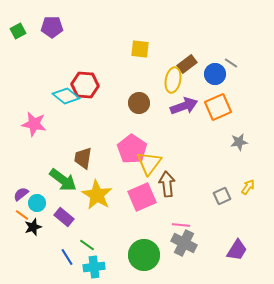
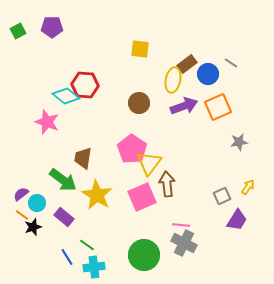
blue circle: moved 7 px left
pink star: moved 13 px right, 2 px up; rotated 10 degrees clockwise
purple trapezoid: moved 30 px up
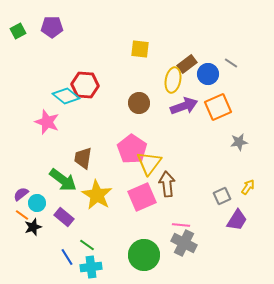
cyan cross: moved 3 px left
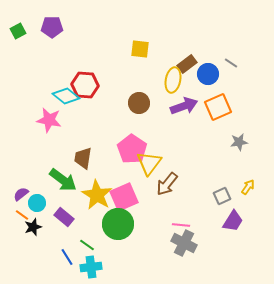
pink star: moved 2 px right, 2 px up; rotated 10 degrees counterclockwise
brown arrow: rotated 135 degrees counterclockwise
pink square: moved 18 px left
purple trapezoid: moved 4 px left, 1 px down
green circle: moved 26 px left, 31 px up
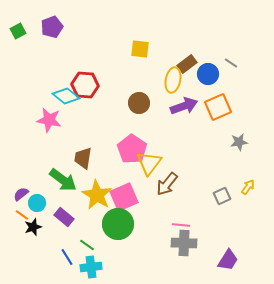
purple pentagon: rotated 20 degrees counterclockwise
purple trapezoid: moved 5 px left, 39 px down
gray cross: rotated 25 degrees counterclockwise
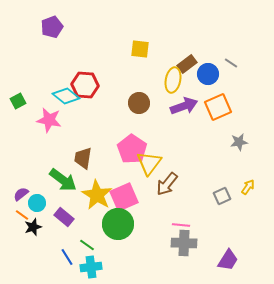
green square: moved 70 px down
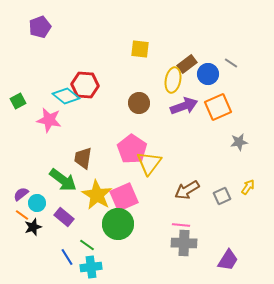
purple pentagon: moved 12 px left
brown arrow: moved 20 px right, 6 px down; rotated 20 degrees clockwise
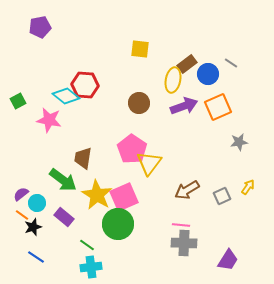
purple pentagon: rotated 10 degrees clockwise
blue line: moved 31 px left; rotated 24 degrees counterclockwise
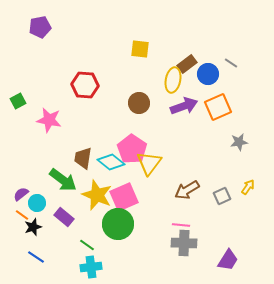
cyan diamond: moved 45 px right, 66 px down
yellow star: rotated 8 degrees counterclockwise
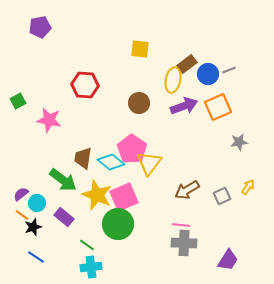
gray line: moved 2 px left, 7 px down; rotated 56 degrees counterclockwise
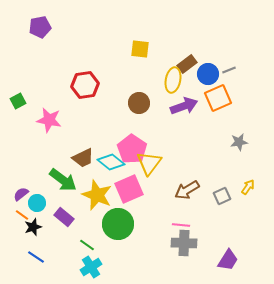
red hexagon: rotated 12 degrees counterclockwise
orange square: moved 9 px up
brown trapezoid: rotated 125 degrees counterclockwise
pink square: moved 5 px right, 8 px up
cyan cross: rotated 25 degrees counterclockwise
